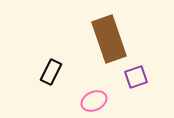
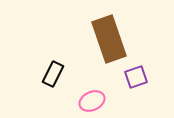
black rectangle: moved 2 px right, 2 px down
pink ellipse: moved 2 px left
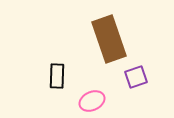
black rectangle: moved 4 px right, 2 px down; rotated 25 degrees counterclockwise
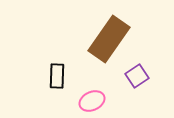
brown rectangle: rotated 54 degrees clockwise
purple square: moved 1 px right, 1 px up; rotated 15 degrees counterclockwise
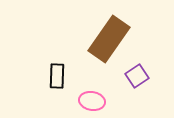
pink ellipse: rotated 35 degrees clockwise
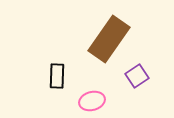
pink ellipse: rotated 25 degrees counterclockwise
